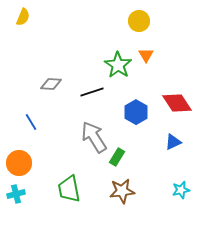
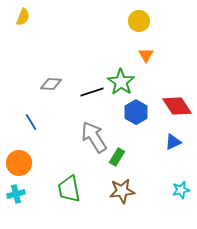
green star: moved 3 px right, 17 px down
red diamond: moved 3 px down
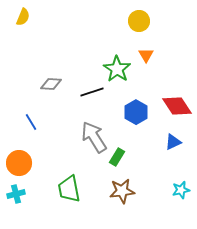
green star: moved 4 px left, 13 px up
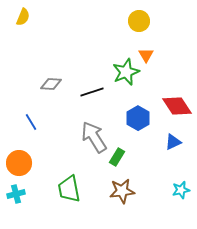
green star: moved 9 px right, 3 px down; rotated 16 degrees clockwise
blue hexagon: moved 2 px right, 6 px down
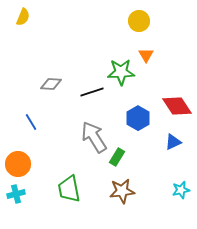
green star: moved 5 px left; rotated 20 degrees clockwise
orange circle: moved 1 px left, 1 px down
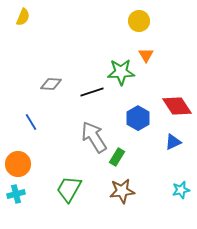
green trapezoid: rotated 40 degrees clockwise
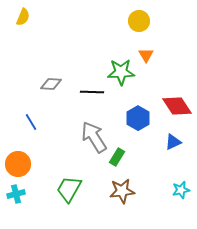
black line: rotated 20 degrees clockwise
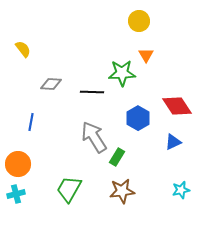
yellow semicircle: moved 32 px down; rotated 60 degrees counterclockwise
green star: moved 1 px right, 1 px down
blue line: rotated 42 degrees clockwise
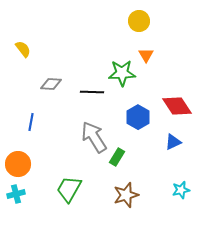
blue hexagon: moved 1 px up
brown star: moved 4 px right, 4 px down; rotated 10 degrees counterclockwise
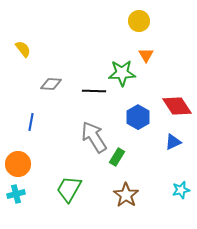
black line: moved 2 px right, 1 px up
brown star: rotated 20 degrees counterclockwise
